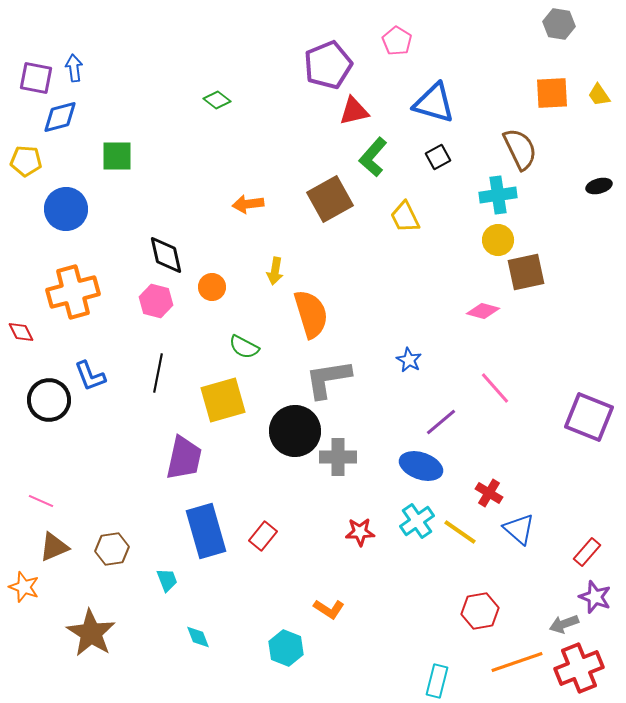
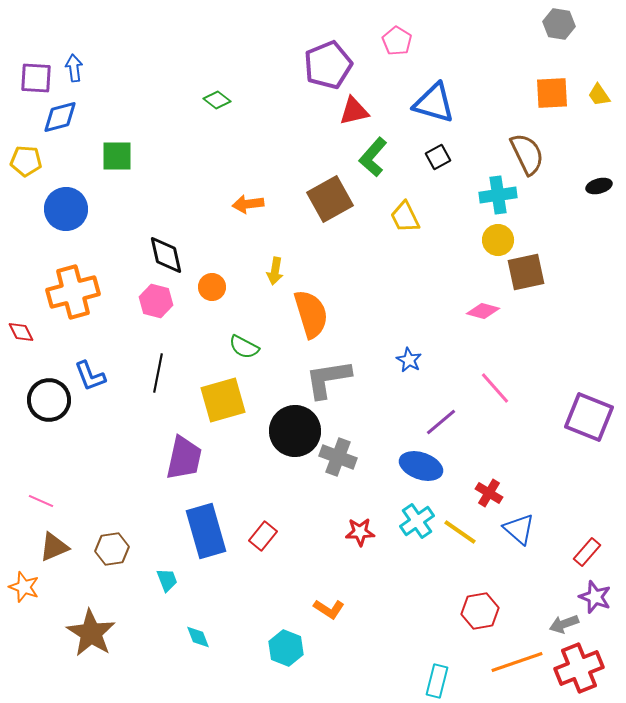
purple square at (36, 78): rotated 8 degrees counterclockwise
brown semicircle at (520, 149): moved 7 px right, 5 px down
gray cross at (338, 457): rotated 21 degrees clockwise
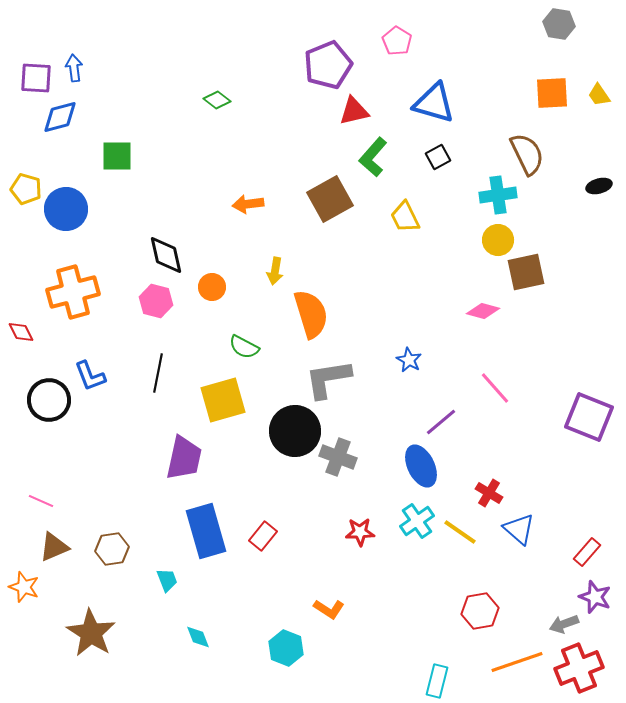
yellow pentagon at (26, 161): moved 28 px down; rotated 12 degrees clockwise
blue ellipse at (421, 466): rotated 45 degrees clockwise
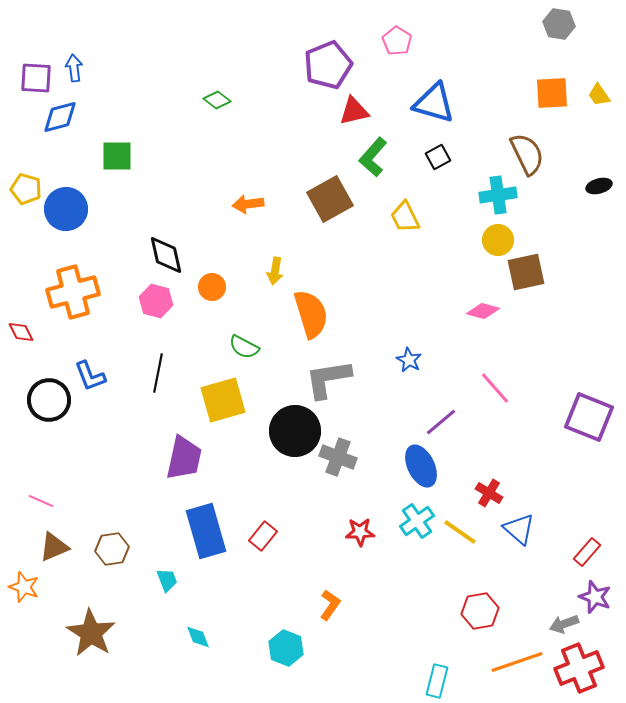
orange L-shape at (329, 609): moved 1 px right, 4 px up; rotated 88 degrees counterclockwise
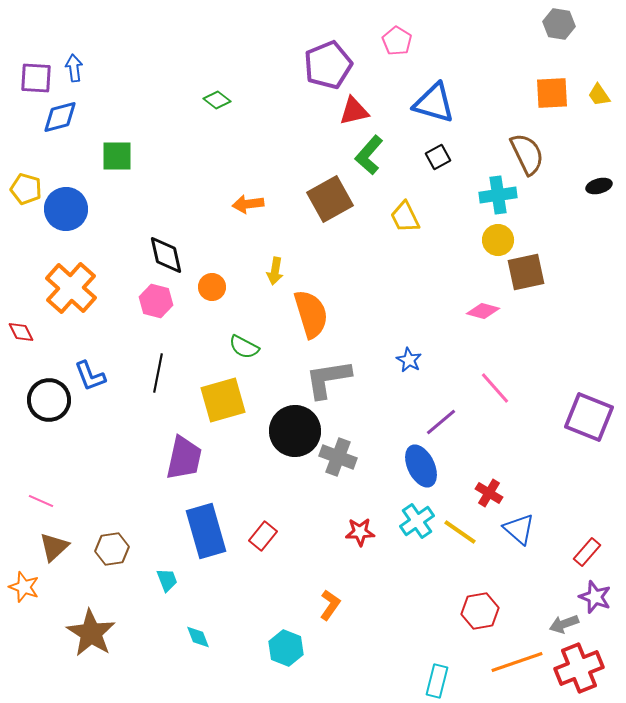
green L-shape at (373, 157): moved 4 px left, 2 px up
orange cross at (73, 292): moved 2 px left, 4 px up; rotated 33 degrees counterclockwise
brown triangle at (54, 547): rotated 20 degrees counterclockwise
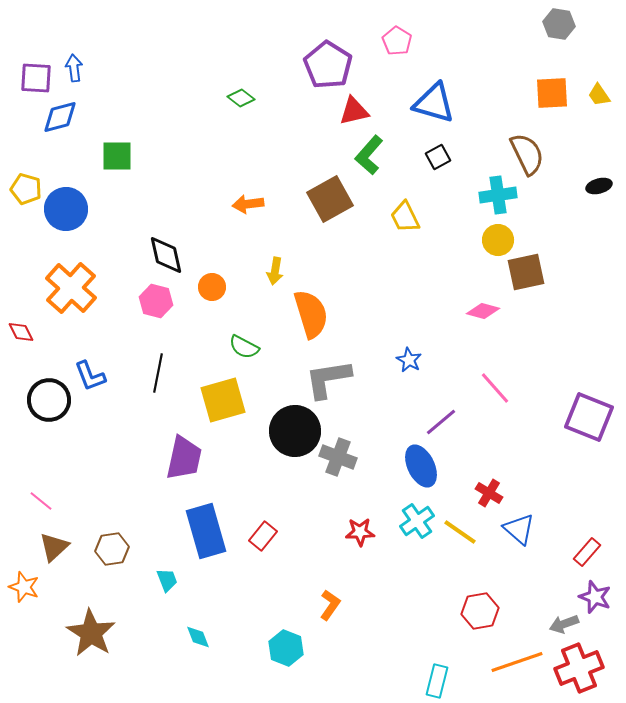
purple pentagon at (328, 65): rotated 18 degrees counterclockwise
green diamond at (217, 100): moved 24 px right, 2 px up
pink line at (41, 501): rotated 15 degrees clockwise
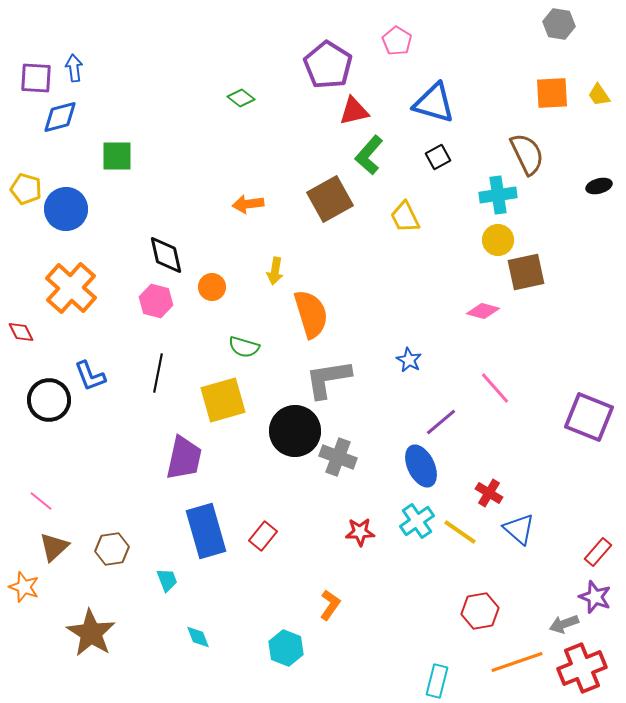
green semicircle at (244, 347): rotated 12 degrees counterclockwise
red rectangle at (587, 552): moved 11 px right
red cross at (579, 668): moved 3 px right
